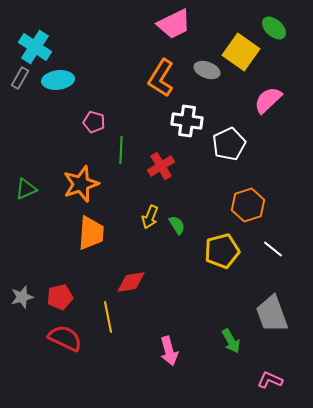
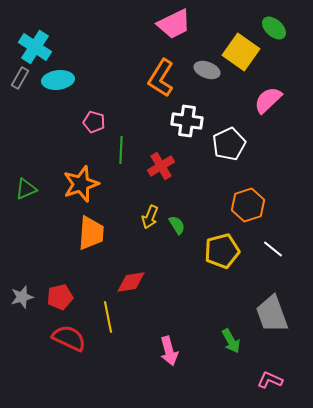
red semicircle: moved 4 px right
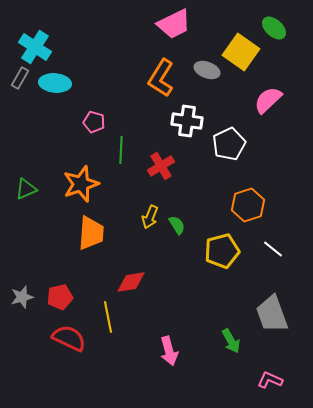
cyan ellipse: moved 3 px left, 3 px down; rotated 12 degrees clockwise
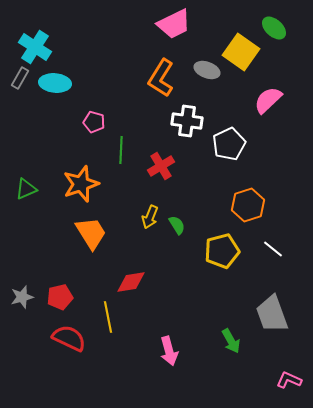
orange trapezoid: rotated 36 degrees counterclockwise
pink L-shape: moved 19 px right
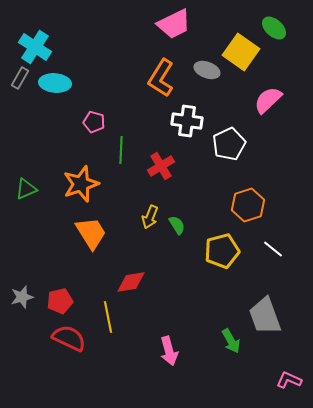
red pentagon: moved 4 px down
gray trapezoid: moved 7 px left, 2 px down
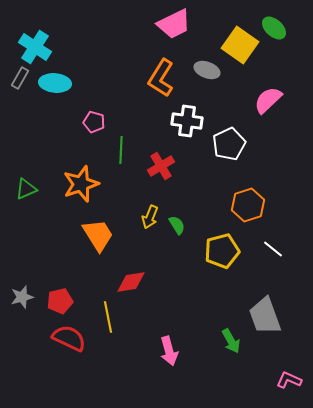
yellow square: moved 1 px left, 7 px up
orange trapezoid: moved 7 px right, 2 px down
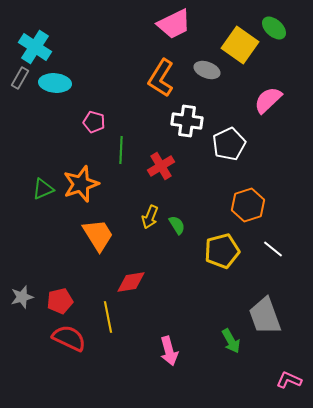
green triangle: moved 17 px right
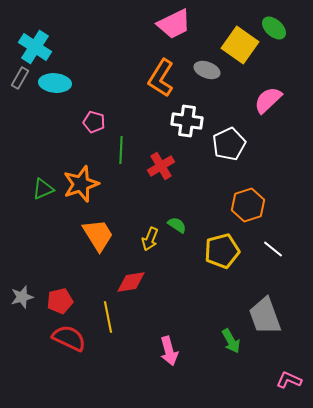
yellow arrow: moved 22 px down
green semicircle: rotated 24 degrees counterclockwise
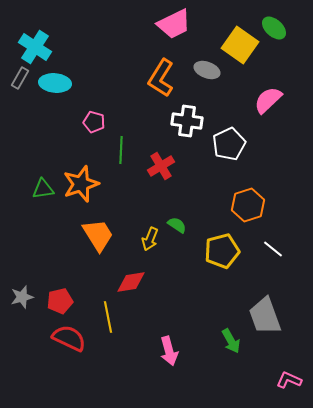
green triangle: rotated 15 degrees clockwise
